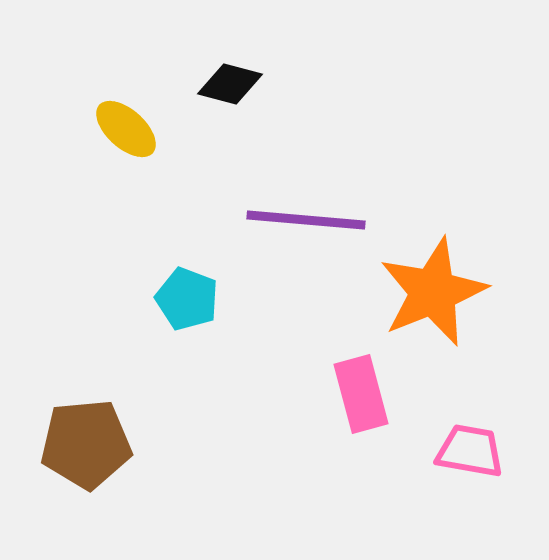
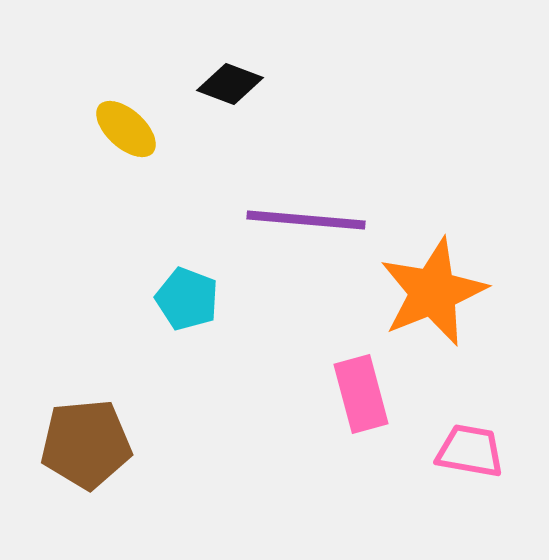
black diamond: rotated 6 degrees clockwise
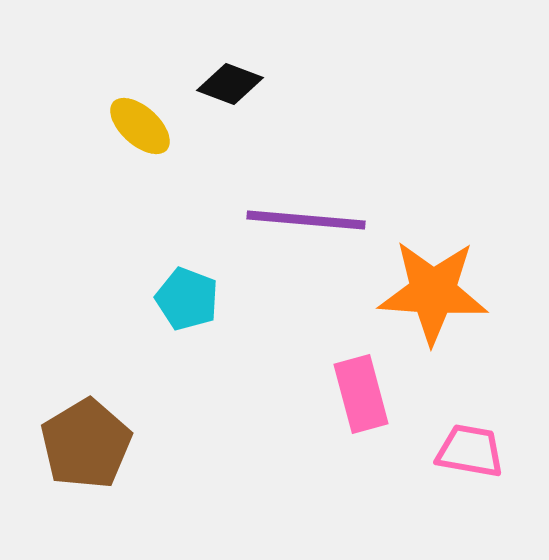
yellow ellipse: moved 14 px right, 3 px up
orange star: rotated 26 degrees clockwise
brown pentagon: rotated 26 degrees counterclockwise
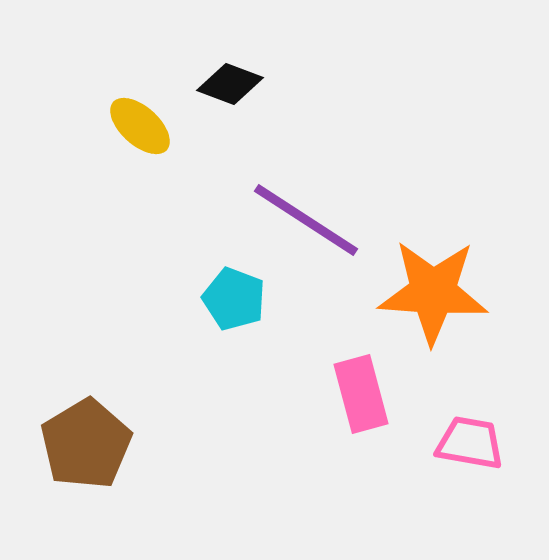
purple line: rotated 28 degrees clockwise
cyan pentagon: moved 47 px right
pink trapezoid: moved 8 px up
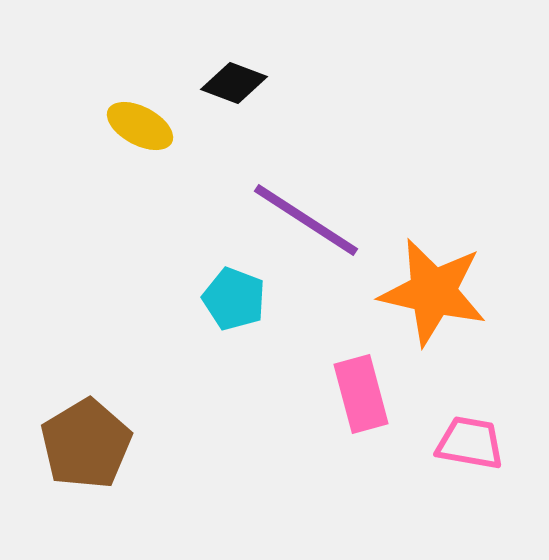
black diamond: moved 4 px right, 1 px up
yellow ellipse: rotated 14 degrees counterclockwise
orange star: rotated 9 degrees clockwise
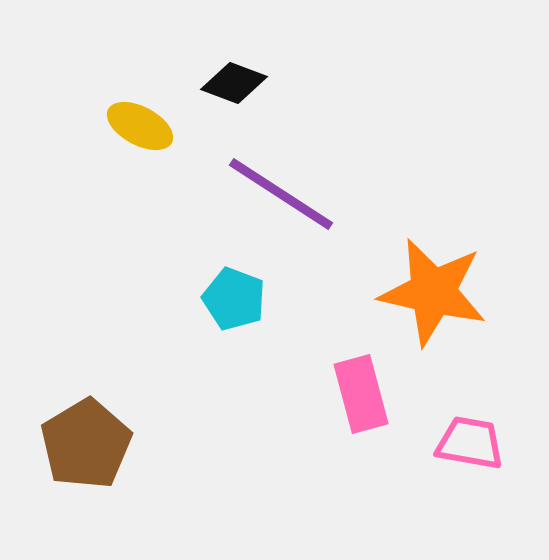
purple line: moved 25 px left, 26 px up
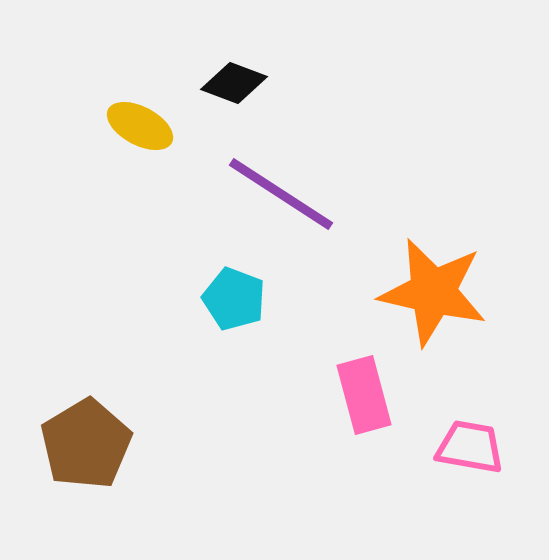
pink rectangle: moved 3 px right, 1 px down
pink trapezoid: moved 4 px down
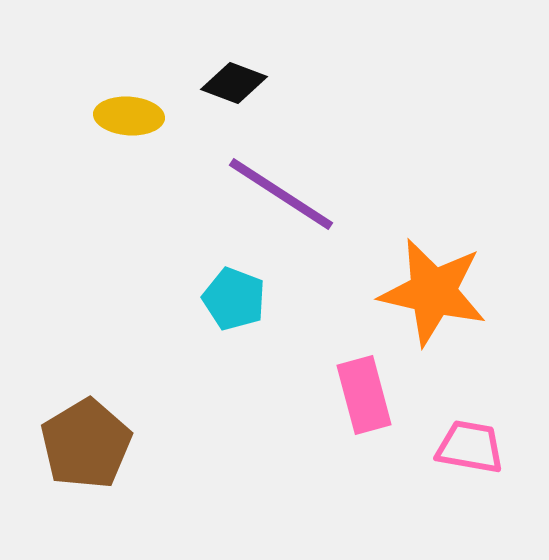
yellow ellipse: moved 11 px left, 10 px up; rotated 24 degrees counterclockwise
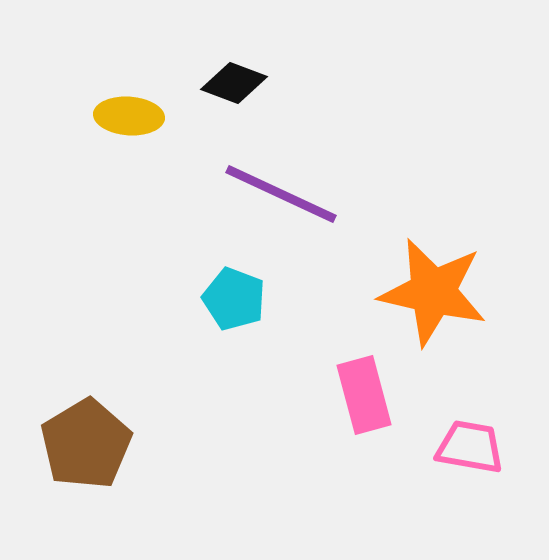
purple line: rotated 8 degrees counterclockwise
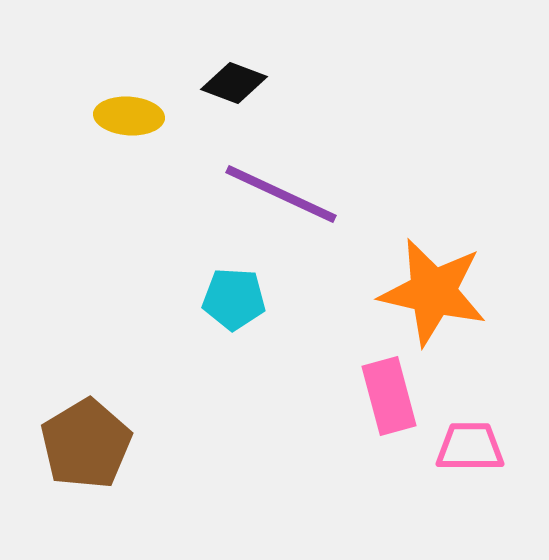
cyan pentagon: rotated 18 degrees counterclockwise
pink rectangle: moved 25 px right, 1 px down
pink trapezoid: rotated 10 degrees counterclockwise
